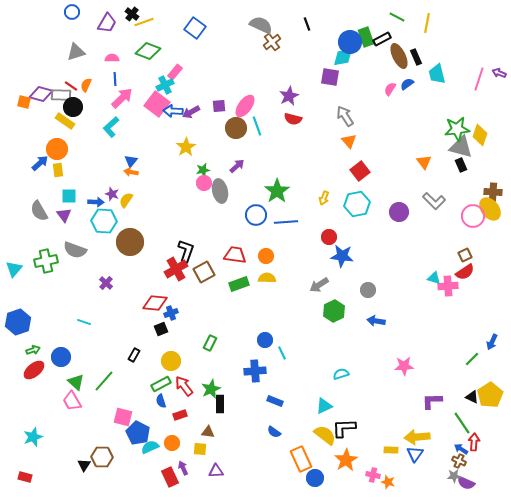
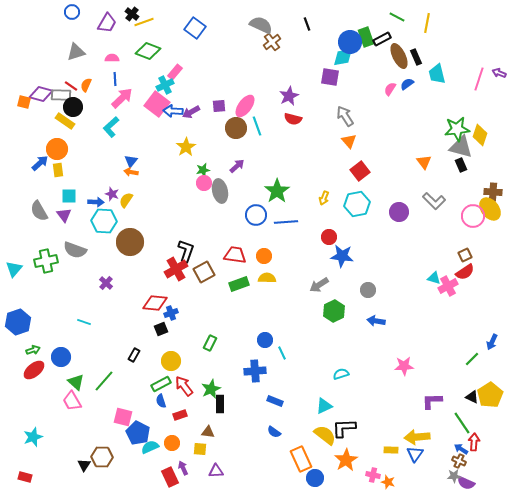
orange circle at (266, 256): moved 2 px left
pink cross at (448, 286): rotated 24 degrees counterclockwise
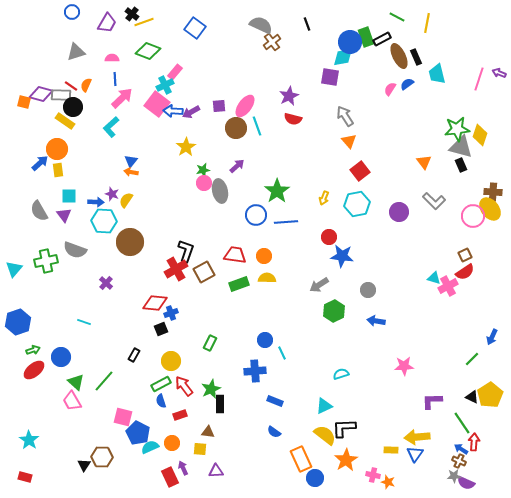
blue arrow at (492, 342): moved 5 px up
cyan star at (33, 437): moved 4 px left, 3 px down; rotated 18 degrees counterclockwise
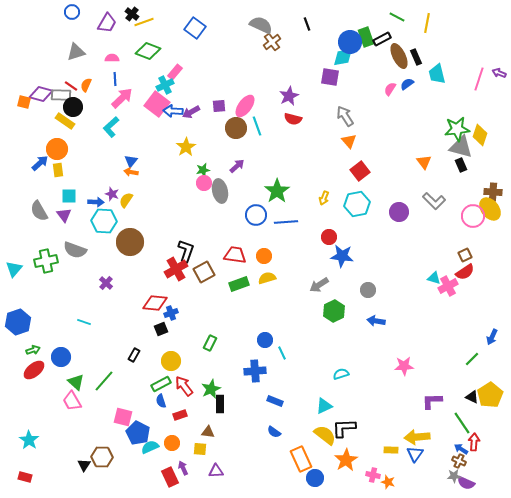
yellow semicircle at (267, 278): rotated 18 degrees counterclockwise
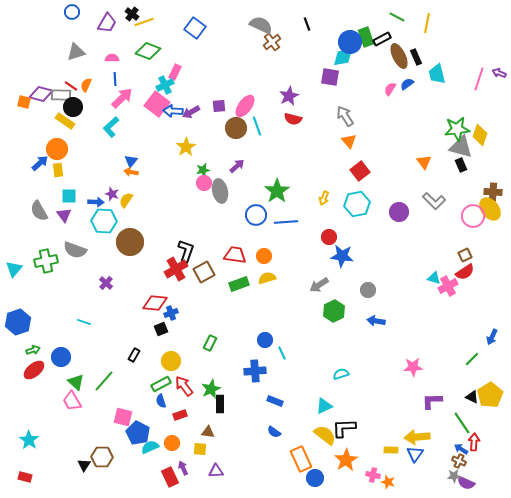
pink rectangle at (175, 72): rotated 14 degrees counterclockwise
pink star at (404, 366): moved 9 px right, 1 px down
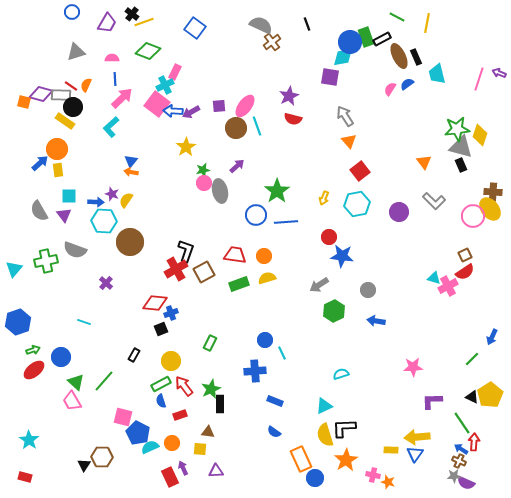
yellow semicircle at (325, 435): rotated 145 degrees counterclockwise
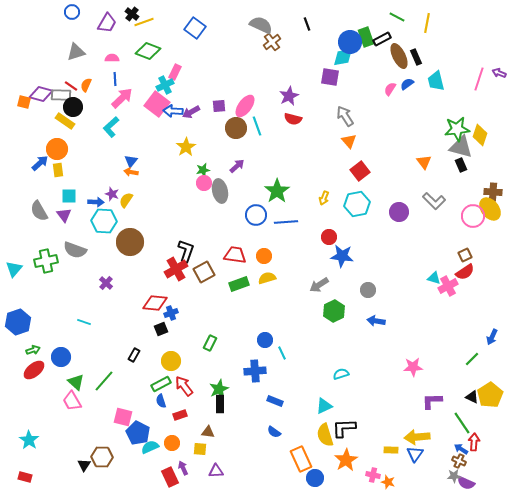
cyan trapezoid at (437, 74): moved 1 px left, 7 px down
green star at (211, 389): moved 8 px right
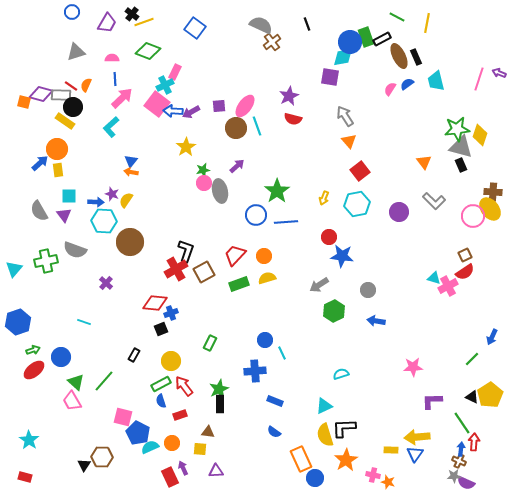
red trapezoid at (235, 255): rotated 55 degrees counterclockwise
blue arrow at (461, 449): rotated 64 degrees clockwise
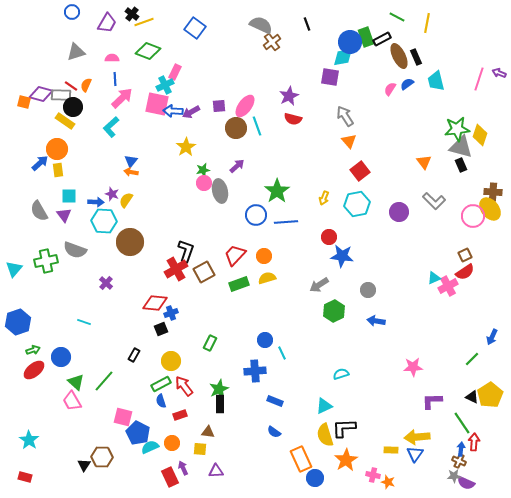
pink square at (157, 104): rotated 25 degrees counterclockwise
cyan triangle at (434, 278): rotated 40 degrees counterclockwise
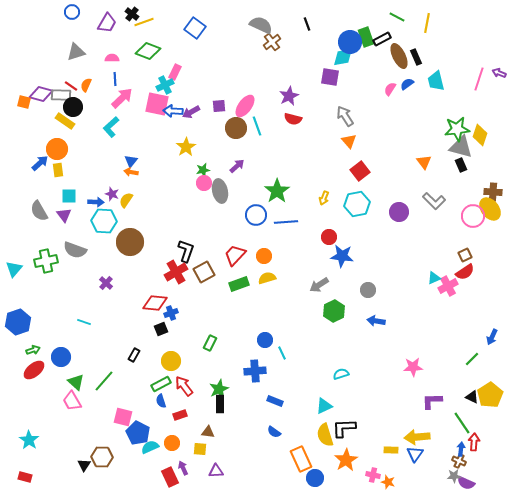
red cross at (176, 269): moved 3 px down
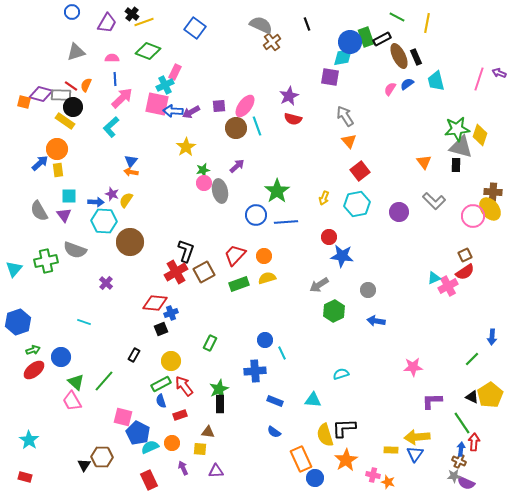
black rectangle at (461, 165): moved 5 px left; rotated 24 degrees clockwise
blue arrow at (492, 337): rotated 21 degrees counterclockwise
cyan triangle at (324, 406): moved 11 px left, 6 px up; rotated 30 degrees clockwise
red rectangle at (170, 477): moved 21 px left, 3 px down
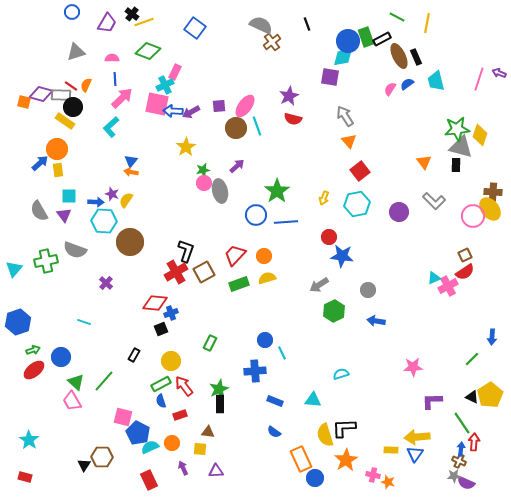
blue circle at (350, 42): moved 2 px left, 1 px up
